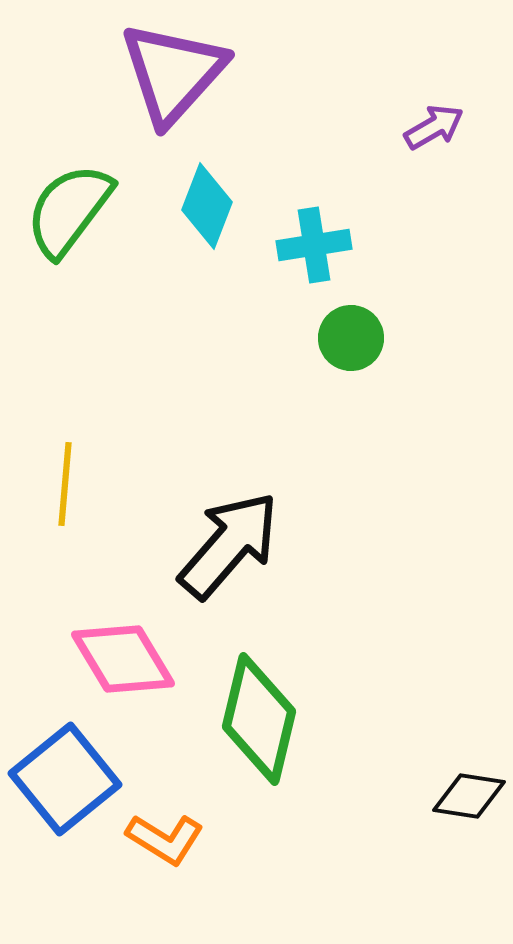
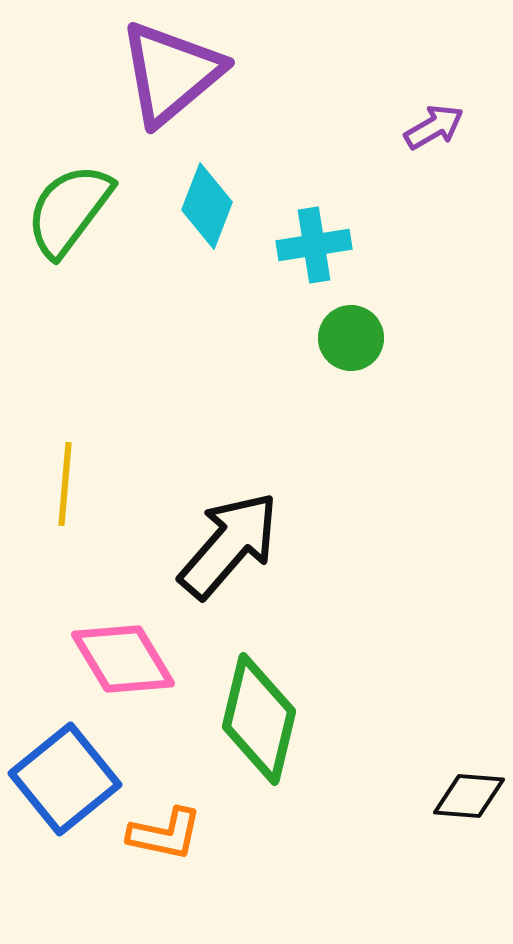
purple triangle: moved 2 px left; rotated 8 degrees clockwise
black diamond: rotated 4 degrees counterclockwise
orange L-shape: moved 5 px up; rotated 20 degrees counterclockwise
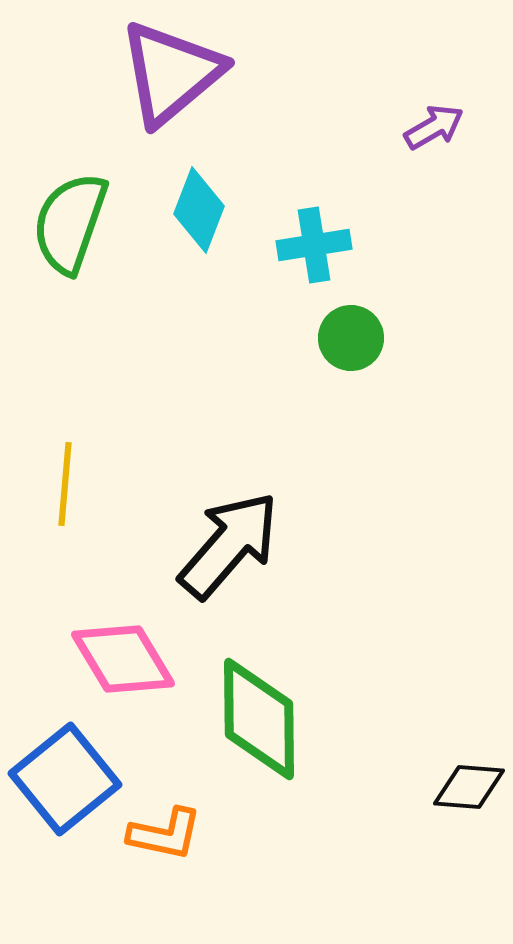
cyan diamond: moved 8 px left, 4 px down
green semicircle: moved 1 px right, 13 px down; rotated 18 degrees counterclockwise
green diamond: rotated 14 degrees counterclockwise
black diamond: moved 9 px up
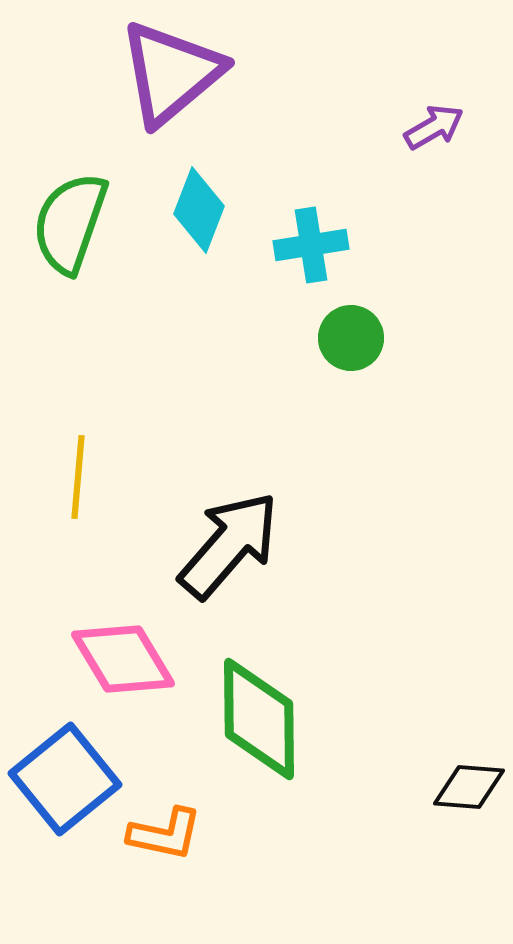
cyan cross: moved 3 px left
yellow line: moved 13 px right, 7 px up
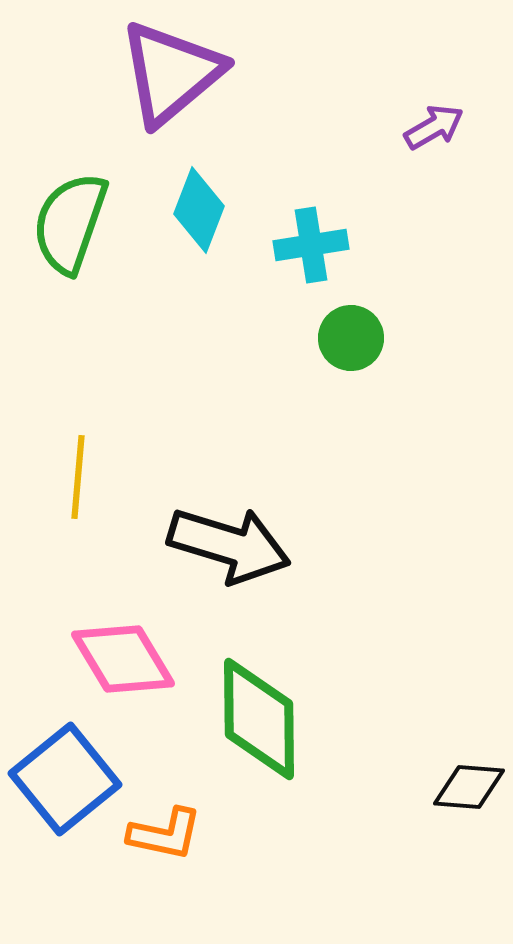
black arrow: rotated 66 degrees clockwise
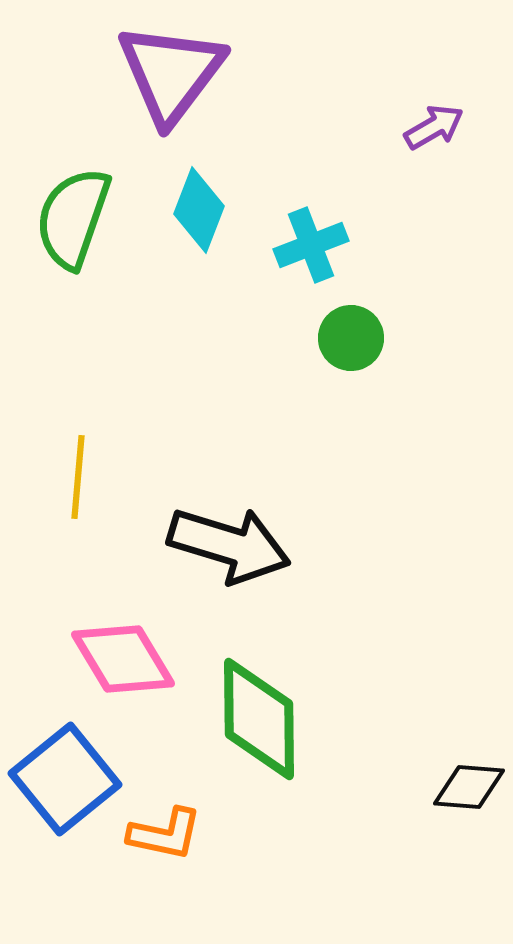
purple triangle: rotated 13 degrees counterclockwise
green semicircle: moved 3 px right, 5 px up
cyan cross: rotated 12 degrees counterclockwise
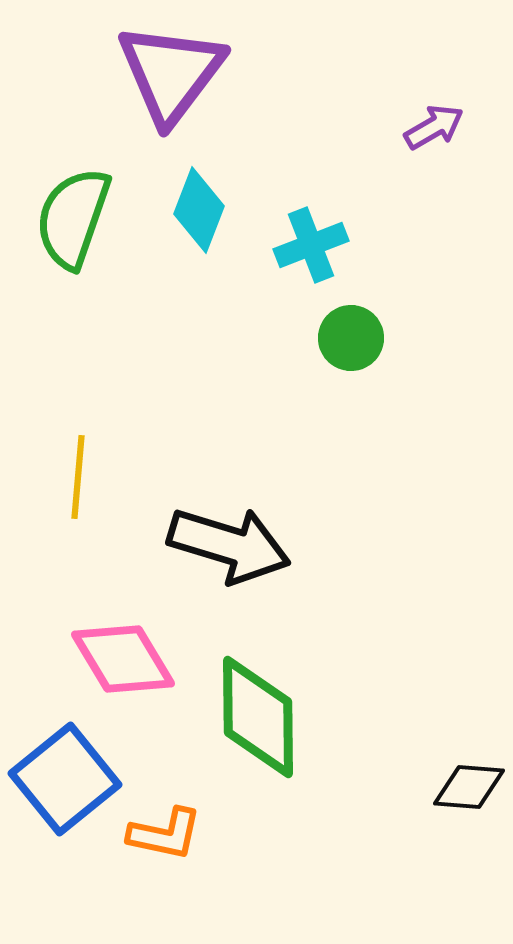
green diamond: moved 1 px left, 2 px up
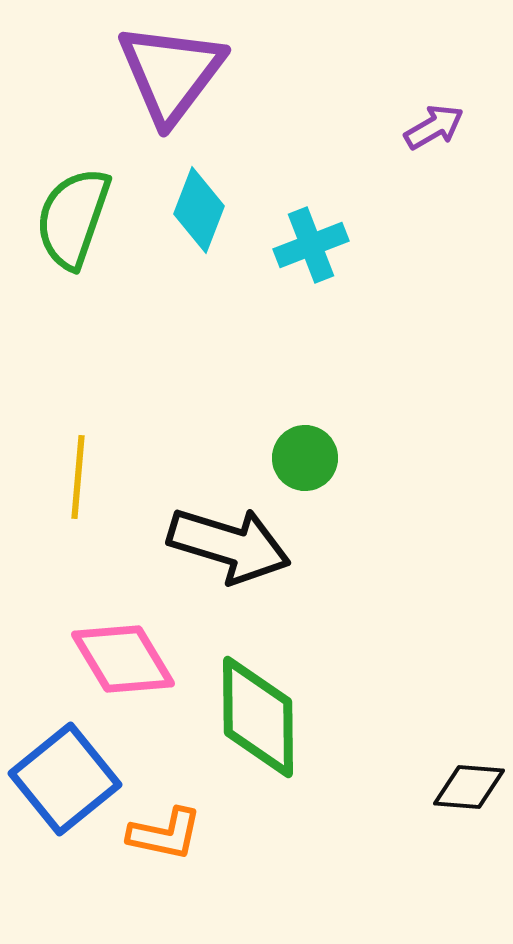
green circle: moved 46 px left, 120 px down
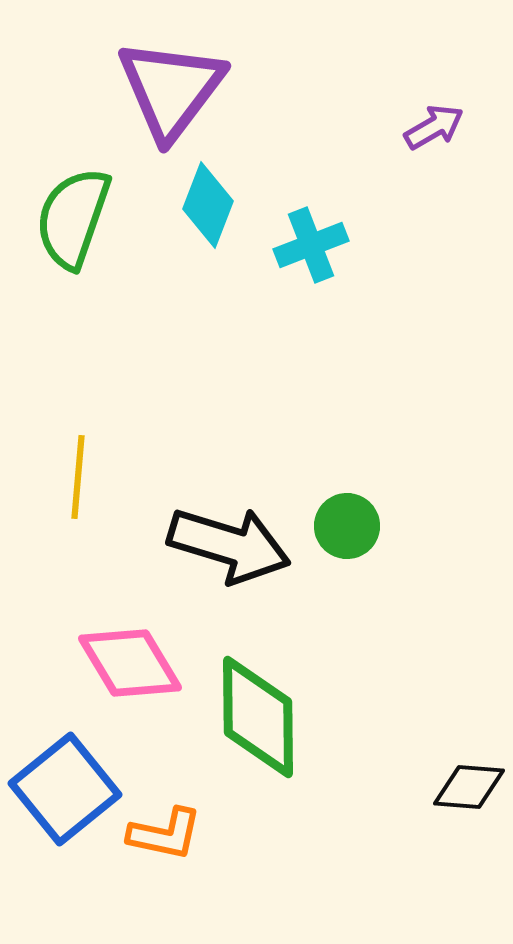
purple triangle: moved 16 px down
cyan diamond: moved 9 px right, 5 px up
green circle: moved 42 px right, 68 px down
pink diamond: moved 7 px right, 4 px down
blue square: moved 10 px down
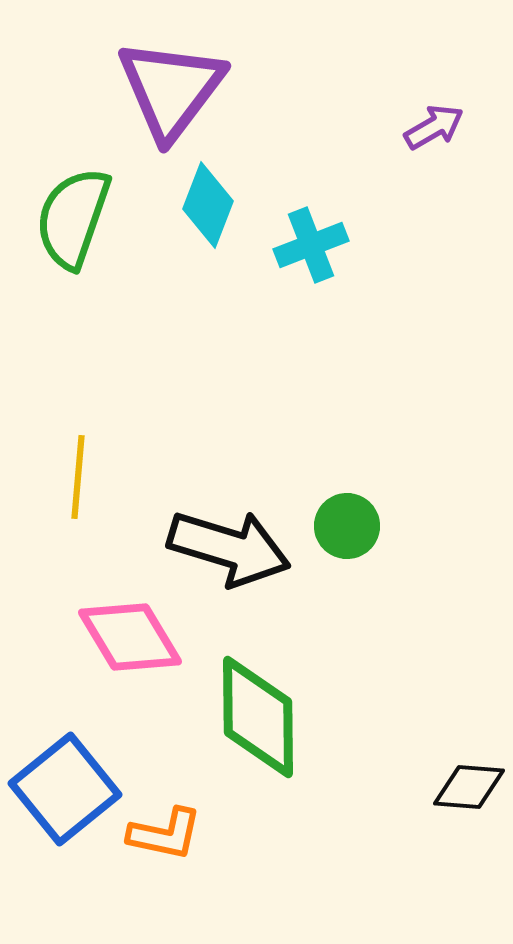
black arrow: moved 3 px down
pink diamond: moved 26 px up
